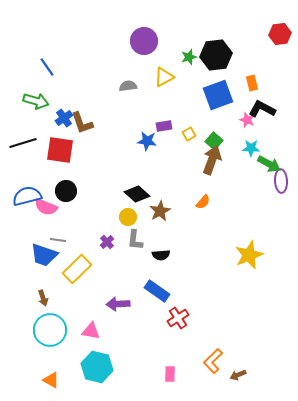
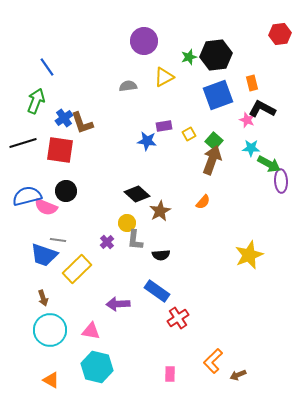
green arrow at (36, 101): rotated 85 degrees counterclockwise
yellow circle at (128, 217): moved 1 px left, 6 px down
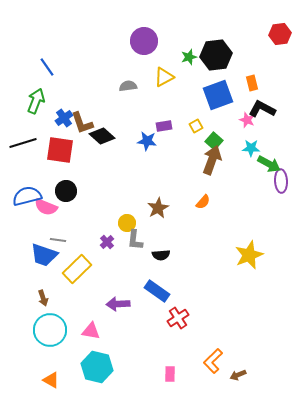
yellow square at (189, 134): moved 7 px right, 8 px up
black diamond at (137, 194): moved 35 px left, 58 px up
brown star at (160, 211): moved 2 px left, 3 px up
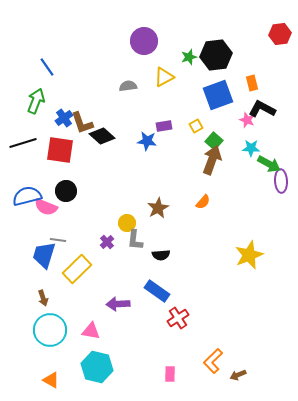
blue trapezoid at (44, 255): rotated 88 degrees clockwise
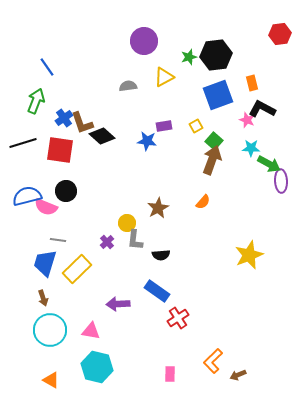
blue trapezoid at (44, 255): moved 1 px right, 8 px down
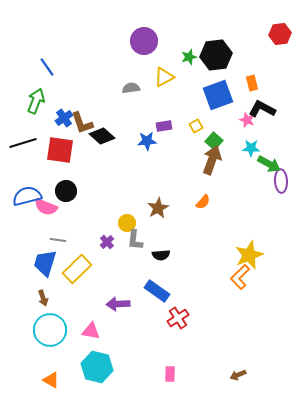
gray semicircle at (128, 86): moved 3 px right, 2 px down
blue star at (147, 141): rotated 12 degrees counterclockwise
orange L-shape at (213, 361): moved 27 px right, 84 px up
